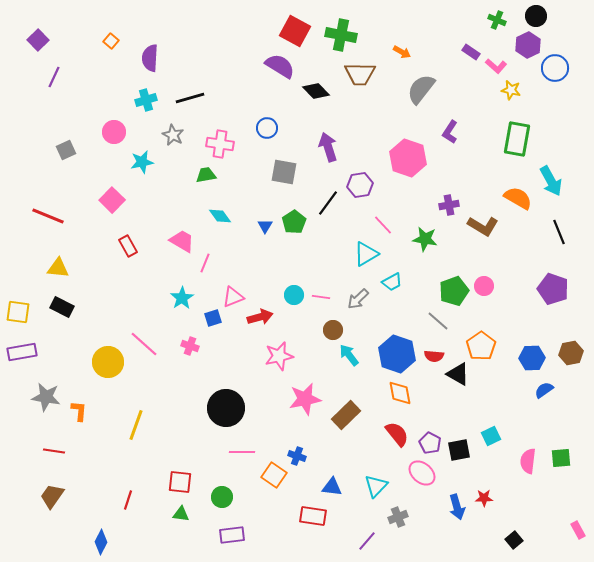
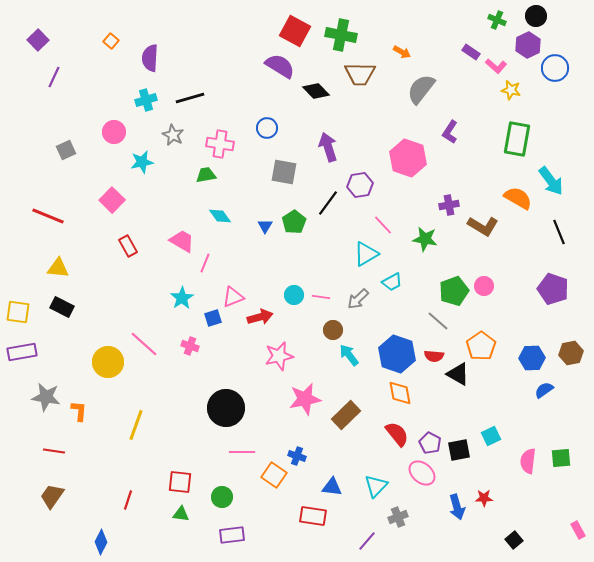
cyan arrow at (551, 181): rotated 8 degrees counterclockwise
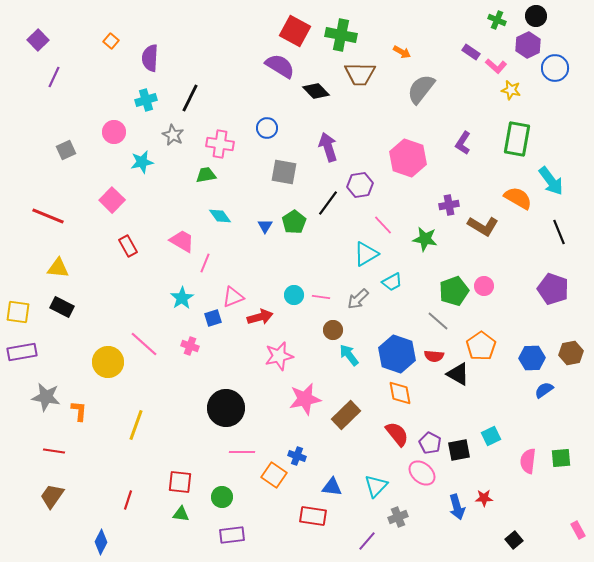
black line at (190, 98): rotated 48 degrees counterclockwise
purple L-shape at (450, 132): moved 13 px right, 11 px down
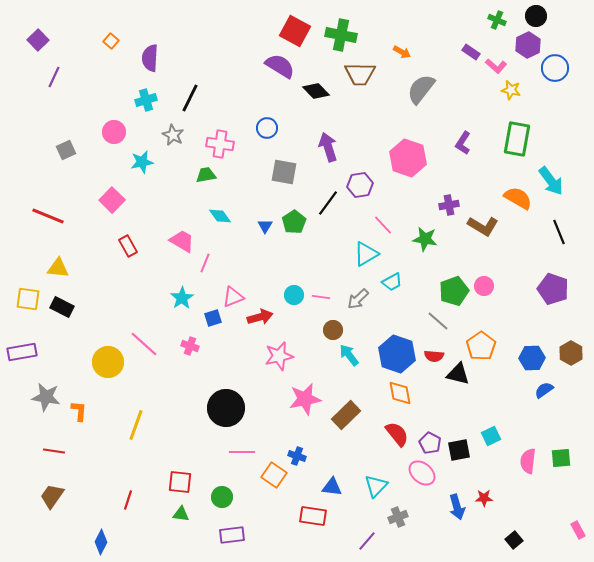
yellow square at (18, 312): moved 10 px right, 13 px up
brown hexagon at (571, 353): rotated 20 degrees counterclockwise
black triangle at (458, 374): rotated 15 degrees counterclockwise
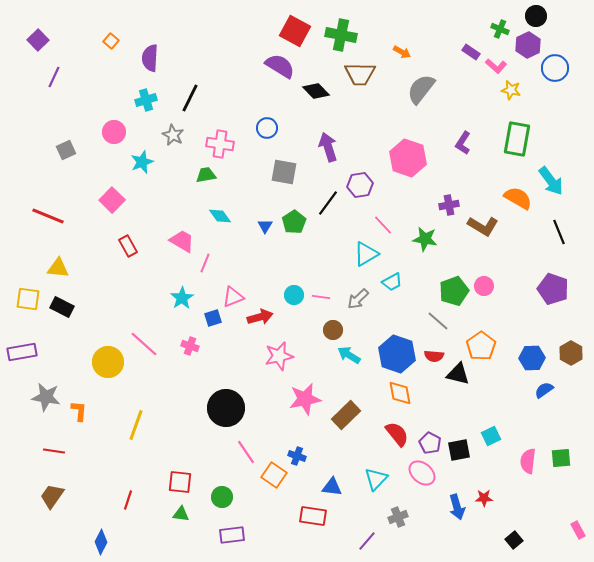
green cross at (497, 20): moved 3 px right, 9 px down
cyan star at (142, 162): rotated 10 degrees counterclockwise
cyan arrow at (349, 355): rotated 20 degrees counterclockwise
pink line at (242, 452): moved 4 px right; rotated 55 degrees clockwise
cyan triangle at (376, 486): moved 7 px up
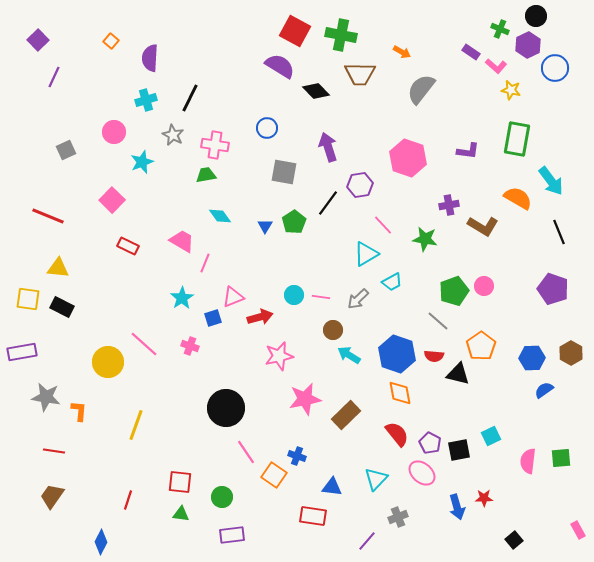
purple L-shape at (463, 143): moved 5 px right, 8 px down; rotated 115 degrees counterclockwise
pink cross at (220, 144): moved 5 px left, 1 px down
red rectangle at (128, 246): rotated 35 degrees counterclockwise
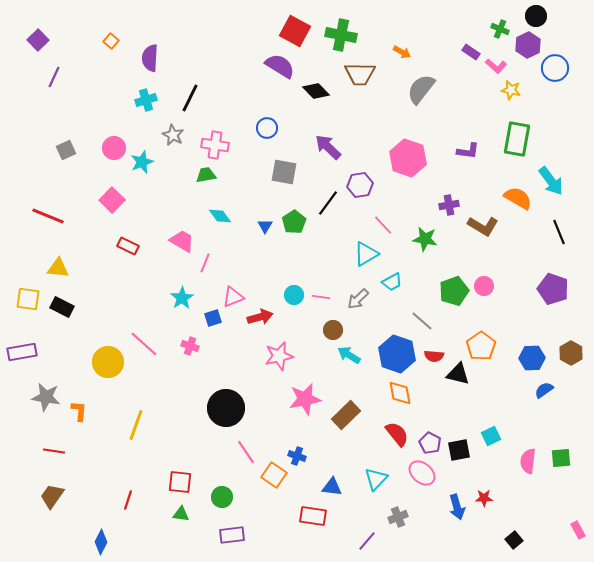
pink circle at (114, 132): moved 16 px down
purple arrow at (328, 147): rotated 28 degrees counterclockwise
gray line at (438, 321): moved 16 px left
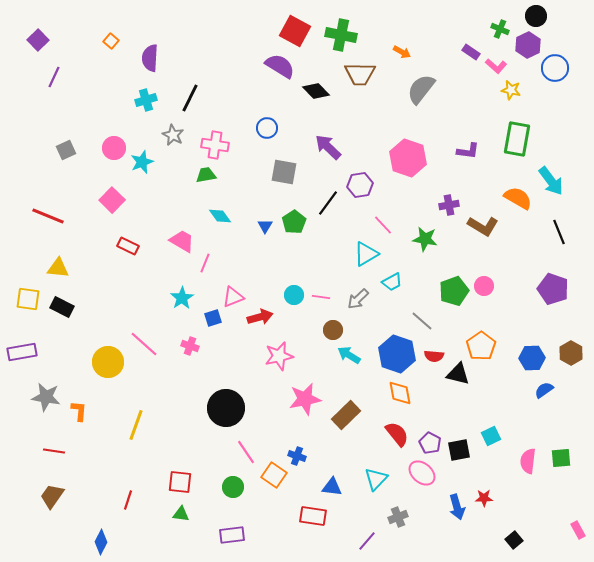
green circle at (222, 497): moved 11 px right, 10 px up
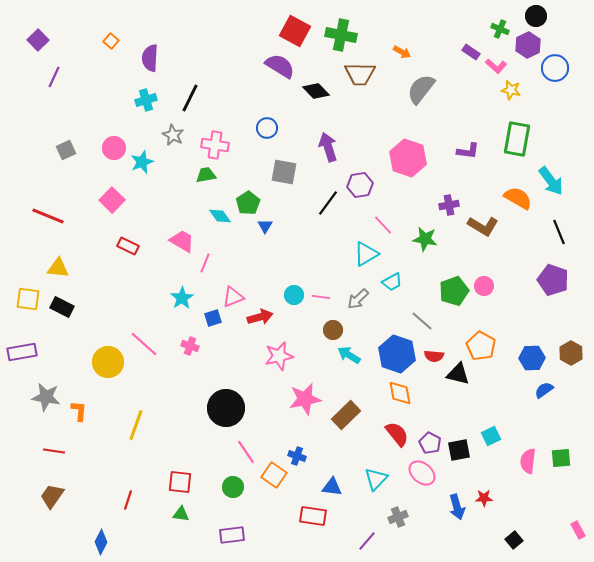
purple arrow at (328, 147): rotated 28 degrees clockwise
green pentagon at (294, 222): moved 46 px left, 19 px up
purple pentagon at (553, 289): moved 9 px up
orange pentagon at (481, 346): rotated 8 degrees counterclockwise
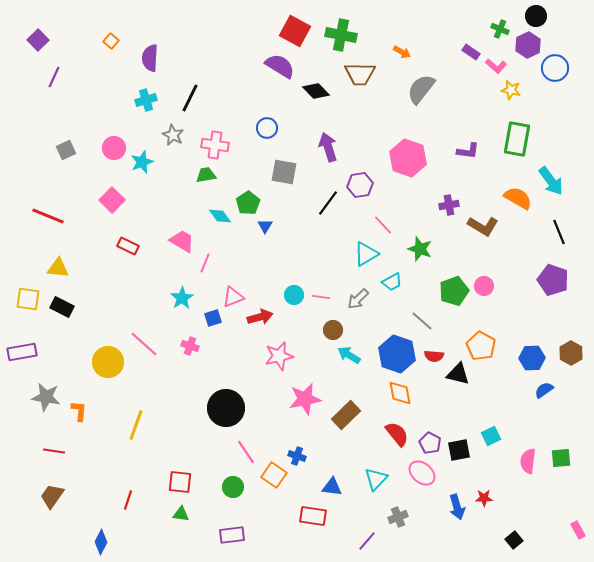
green star at (425, 239): moved 5 px left, 10 px down; rotated 10 degrees clockwise
